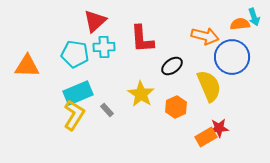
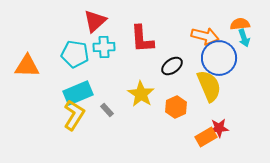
cyan arrow: moved 10 px left, 21 px down
blue circle: moved 13 px left, 1 px down
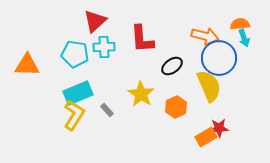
orange triangle: moved 1 px up
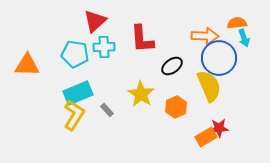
orange semicircle: moved 3 px left, 1 px up
orange arrow: rotated 12 degrees counterclockwise
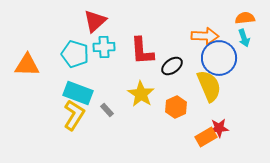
orange semicircle: moved 8 px right, 5 px up
red L-shape: moved 12 px down
cyan pentagon: rotated 8 degrees clockwise
cyan rectangle: rotated 44 degrees clockwise
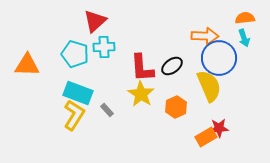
red L-shape: moved 17 px down
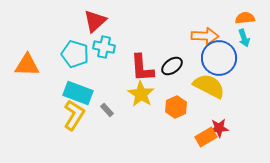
cyan cross: rotated 15 degrees clockwise
yellow semicircle: rotated 40 degrees counterclockwise
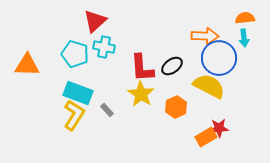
cyan arrow: rotated 12 degrees clockwise
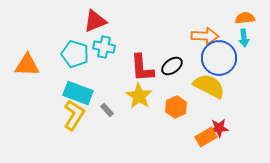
red triangle: rotated 20 degrees clockwise
yellow star: moved 2 px left, 2 px down
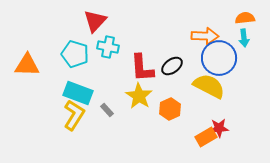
red triangle: rotated 25 degrees counterclockwise
cyan cross: moved 4 px right
orange hexagon: moved 6 px left, 2 px down
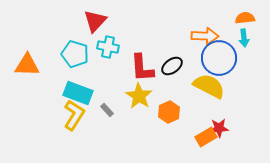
orange hexagon: moved 1 px left, 3 px down
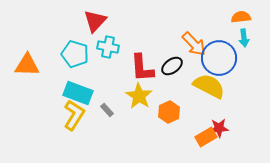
orange semicircle: moved 4 px left, 1 px up
orange arrow: moved 11 px left, 8 px down; rotated 44 degrees clockwise
